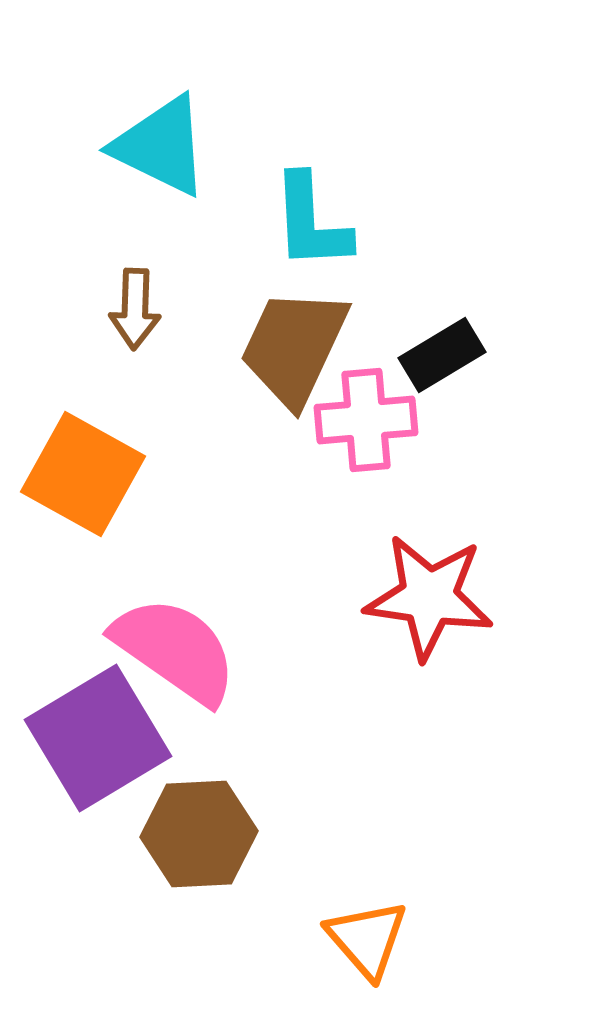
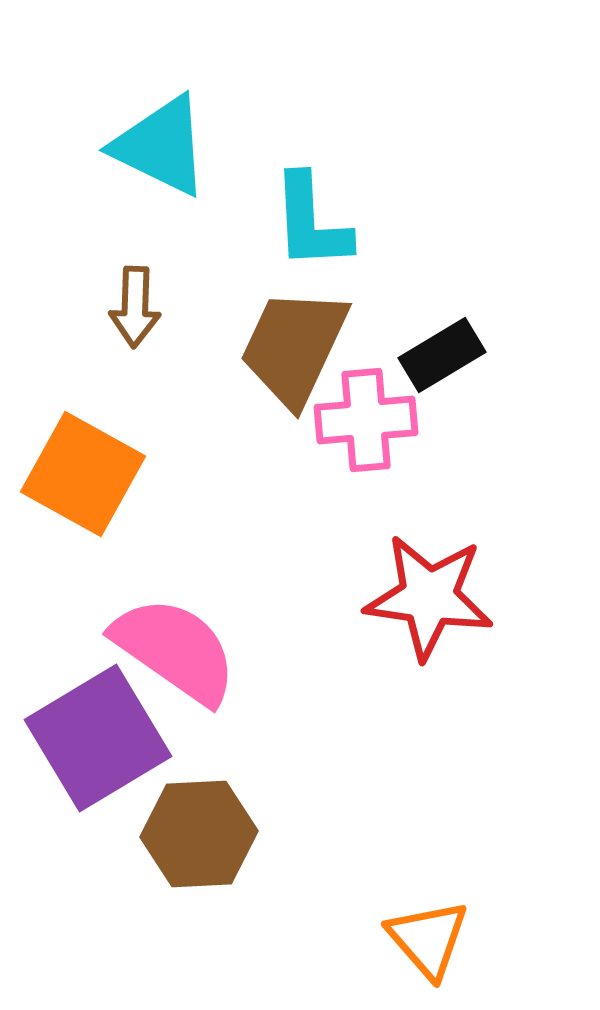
brown arrow: moved 2 px up
orange triangle: moved 61 px right
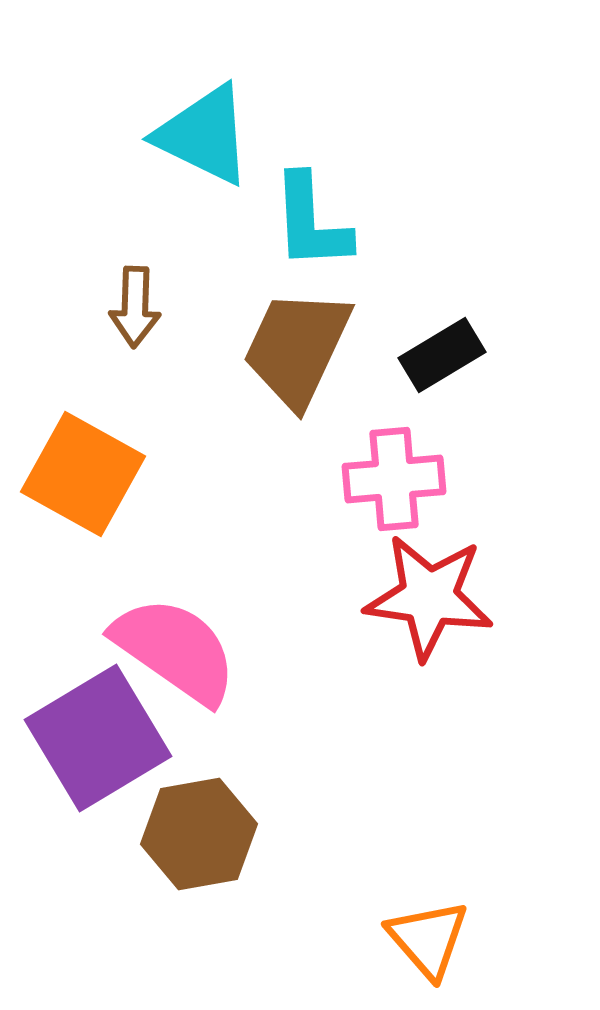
cyan triangle: moved 43 px right, 11 px up
brown trapezoid: moved 3 px right, 1 px down
pink cross: moved 28 px right, 59 px down
brown hexagon: rotated 7 degrees counterclockwise
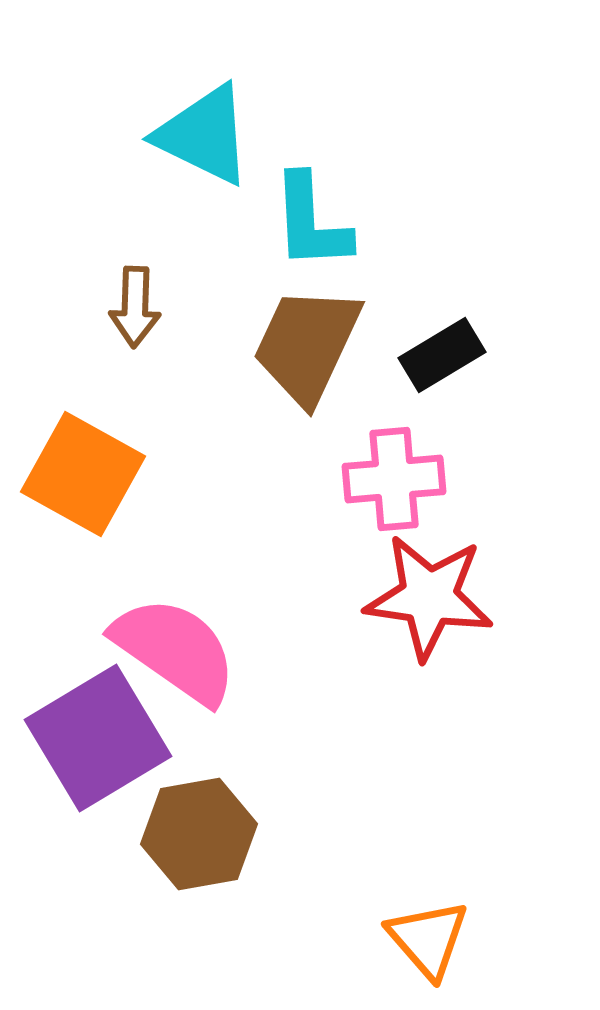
brown trapezoid: moved 10 px right, 3 px up
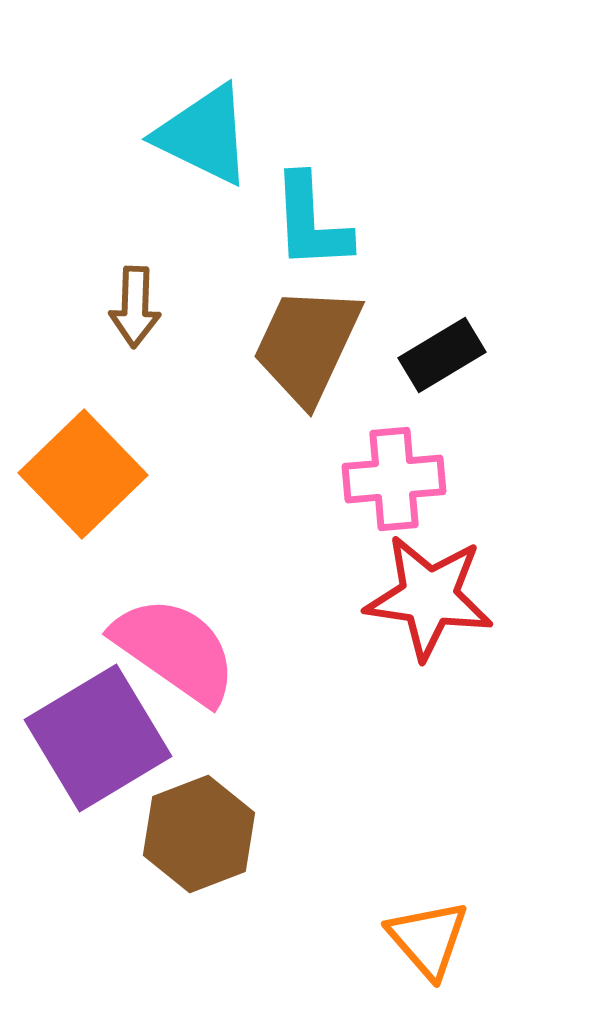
orange square: rotated 17 degrees clockwise
brown hexagon: rotated 11 degrees counterclockwise
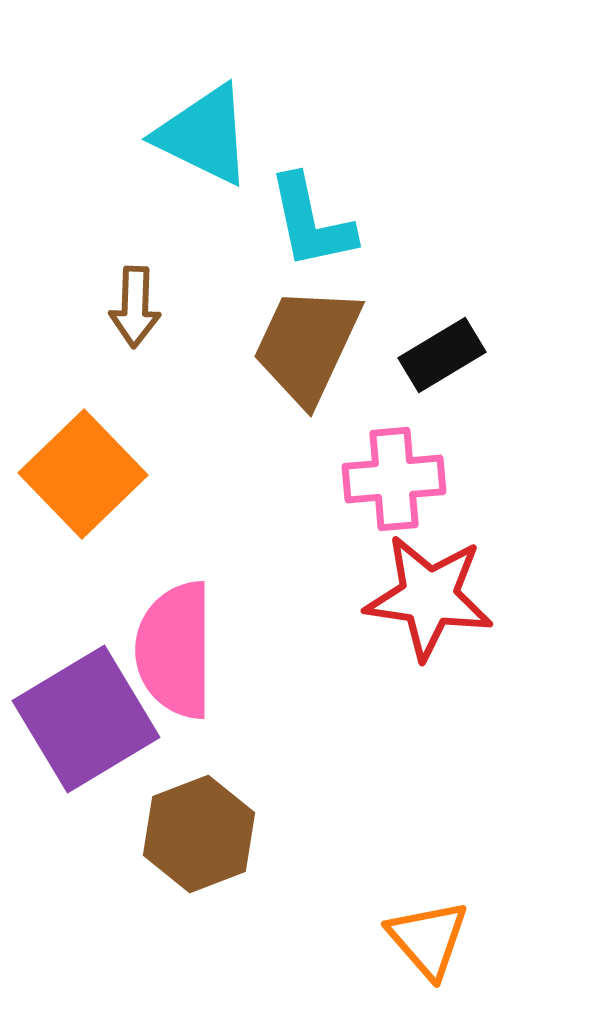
cyan L-shape: rotated 9 degrees counterclockwise
pink semicircle: rotated 125 degrees counterclockwise
purple square: moved 12 px left, 19 px up
